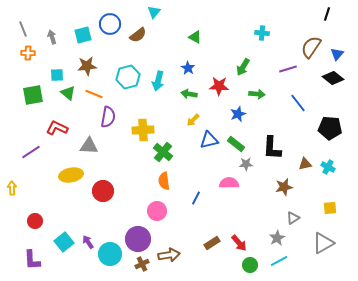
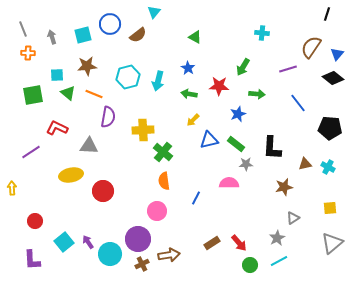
gray triangle at (323, 243): moved 9 px right; rotated 10 degrees counterclockwise
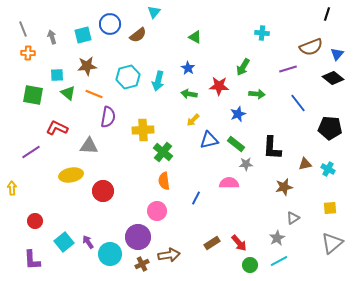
brown semicircle at (311, 47): rotated 145 degrees counterclockwise
green square at (33, 95): rotated 20 degrees clockwise
cyan cross at (328, 167): moved 2 px down
purple circle at (138, 239): moved 2 px up
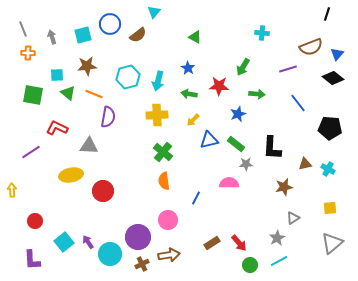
yellow cross at (143, 130): moved 14 px right, 15 px up
yellow arrow at (12, 188): moved 2 px down
pink circle at (157, 211): moved 11 px right, 9 px down
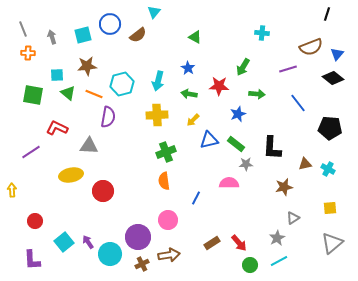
cyan hexagon at (128, 77): moved 6 px left, 7 px down
green cross at (163, 152): moved 3 px right; rotated 30 degrees clockwise
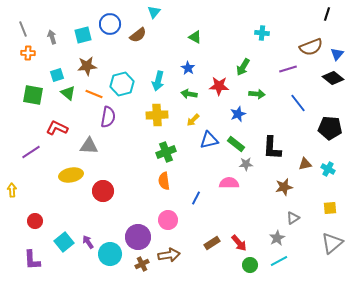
cyan square at (57, 75): rotated 16 degrees counterclockwise
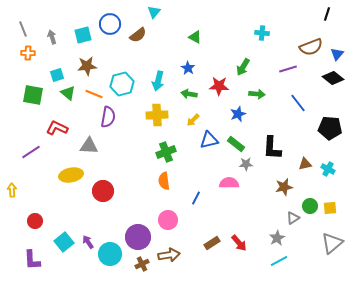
green circle at (250, 265): moved 60 px right, 59 px up
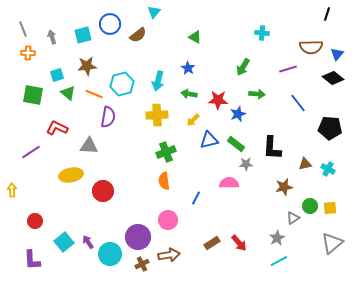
brown semicircle at (311, 47): rotated 20 degrees clockwise
red star at (219, 86): moved 1 px left, 14 px down
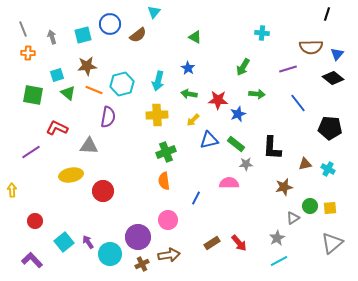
orange line at (94, 94): moved 4 px up
purple L-shape at (32, 260): rotated 140 degrees clockwise
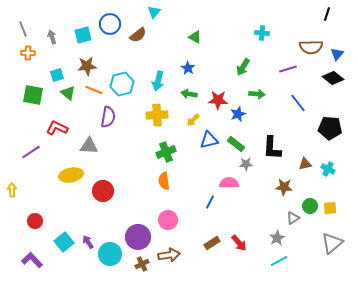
brown star at (284, 187): rotated 18 degrees clockwise
blue line at (196, 198): moved 14 px right, 4 px down
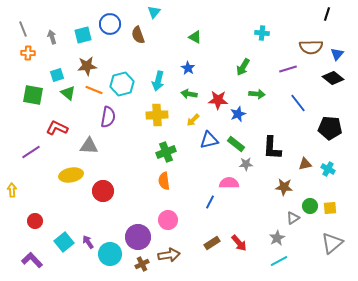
brown semicircle at (138, 35): rotated 108 degrees clockwise
